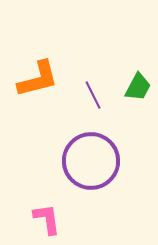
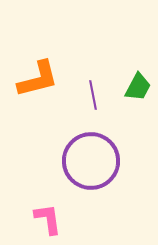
purple line: rotated 16 degrees clockwise
pink L-shape: moved 1 px right
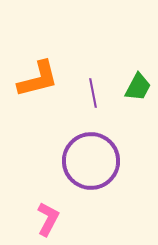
purple line: moved 2 px up
pink L-shape: rotated 36 degrees clockwise
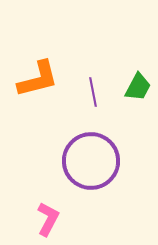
purple line: moved 1 px up
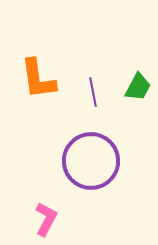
orange L-shape: rotated 96 degrees clockwise
pink L-shape: moved 2 px left
